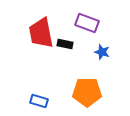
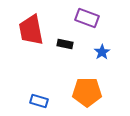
purple rectangle: moved 5 px up
red trapezoid: moved 10 px left, 3 px up
blue star: rotated 21 degrees clockwise
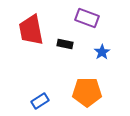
blue rectangle: moved 1 px right; rotated 48 degrees counterclockwise
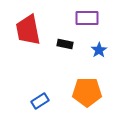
purple rectangle: rotated 20 degrees counterclockwise
red trapezoid: moved 3 px left
blue star: moved 3 px left, 2 px up
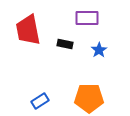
orange pentagon: moved 2 px right, 6 px down
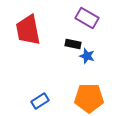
purple rectangle: rotated 30 degrees clockwise
black rectangle: moved 8 px right
blue star: moved 12 px left, 6 px down; rotated 21 degrees counterclockwise
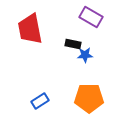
purple rectangle: moved 4 px right, 1 px up
red trapezoid: moved 2 px right, 1 px up
blue star: moved 2 px left, 1 px up; rotated 21 degrees counterclockwise
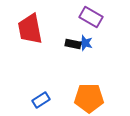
blue star: moved 12 px up; rotated 21 degrees clockwise
blue rectangle: moved 1 px right, 1 px up
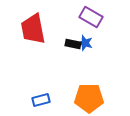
red trapezoid: moved 3 px right
blue rectangle: rotated 18 degrees clockwise
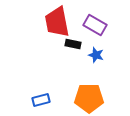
purple rectangle: moved 4 px right, 8 px down
red trapezoid: moved 24 px right, 7 px up
blue star: moved 11 px right, 12 px down
